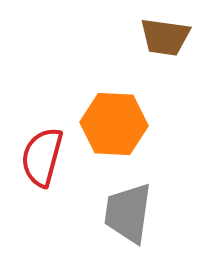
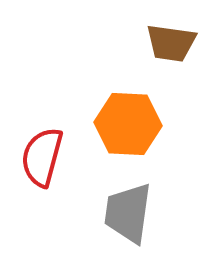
brown trapezoid: moved 6 px right, 6 px down
orange hexagon: moved 14 px right
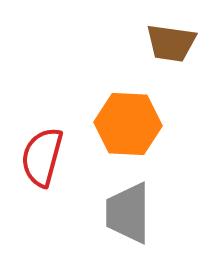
gray trapezoid: rotated 8 degrees counterclockwise
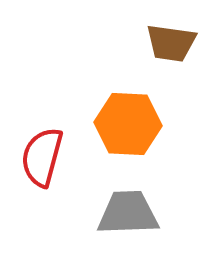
gray trapezoid: rotated 88 degrees clockwise
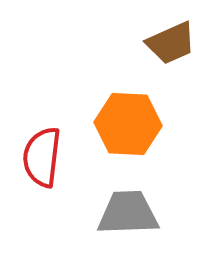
brown trapezoid: rotated 32 degrees counterclockwise
red semicircle: rotated 8 degrees counterclockwise
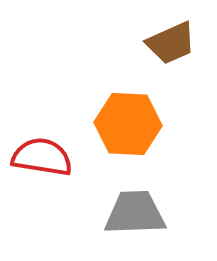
red semicircle: rotated 92 degrees clockwise
gray trapezoid: moved 7 px right
